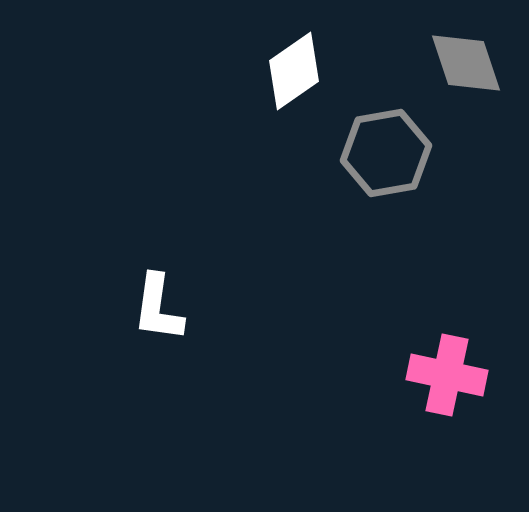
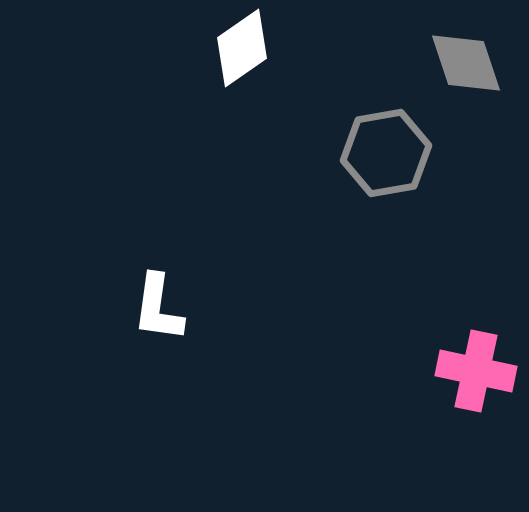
white diamond: moved 52 px left, 23 px up
pink cross: moved 29 px right, 4 px up
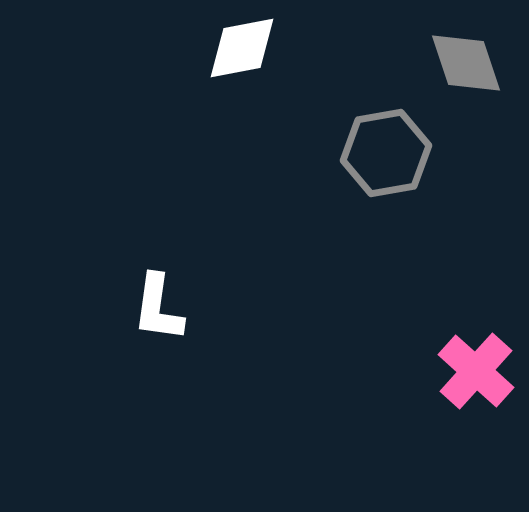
white diamond: rotated 24 degrees clockwise
pink cross: rotated 30 degrees clockwise
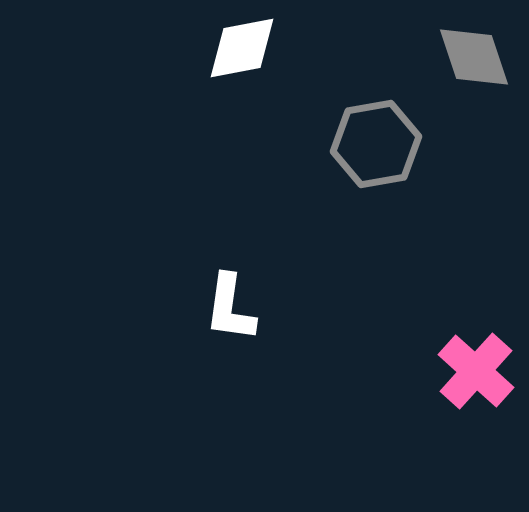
gray diamond: moved 8 px right, 6 px up
gray hexagon: moved 10 px left, 9 px up
white L-shape: moved 72 px right
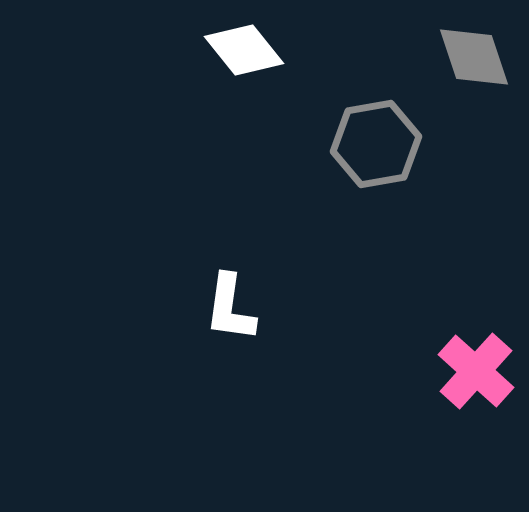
white diamond: moved 2 px right, 2 px down; rotated 62 degrees clockwise
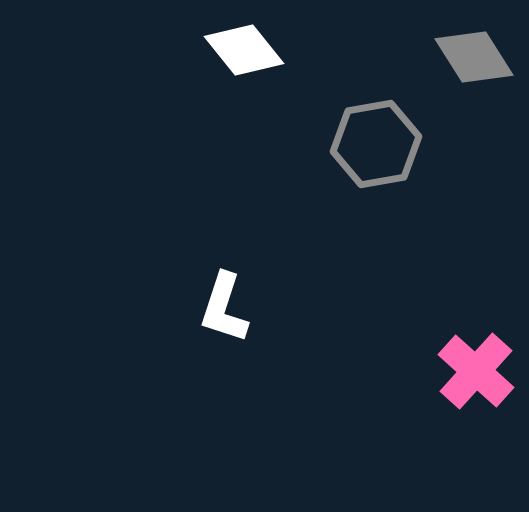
gray diamond: rotated 14 degrees counterclockwise
white L-shape: moved 6 px left; rotated 10 degrees clockwise
